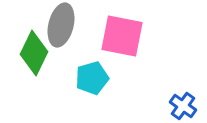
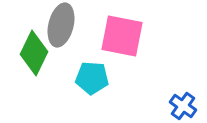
cyan pentagon: rotated 20 degrees clockwise
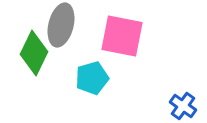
cyan pentagon: rotated 20 degrees counterclockwise
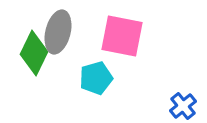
gray ellipse: moved 3 px left, 7 px down
cyan pentagon: moved 4 px right
blue cross: rotated 16 degrees clockwise
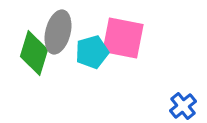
pink square: moved 1 px right, 2 px down
green diamond: rotated 9 degrees counterclockwise
cyan pentagon: moved 4 px left, 26 px up
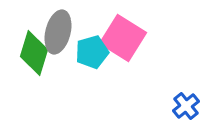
pink square: rotated 21 degrees clockwise
blue cross: moved 3 px right
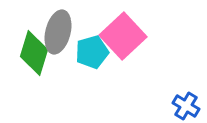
pink square: moved 2 px up; rotated 15 degrees clockwise
blue cross: rotated 20 degrees counterclockwise
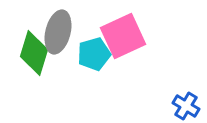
pink square: rotated 18 degrees clockwise
cyan pentagon: moved 2 px right, 2 px down
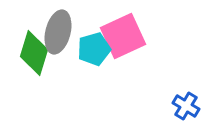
cyan pentagon: moved 5 px up
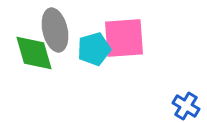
gray ellipse: moved 3 px left, 2 px up; rotated 27 degrees counterclockwise
pink square: moved 1 px right, 2 px down; rotated 21 degrees clockwise
green diamond: rotated 33 degrees counterclockwise
